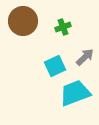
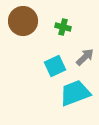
green cross: rotated 35 degrees clockwise
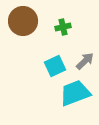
green cross: rotated 28 degrees counterclockwise
gray arrow: moved 4 px down
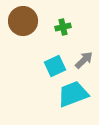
gray arrow: moved 1 px left, 1 px up
cyan trapezoid: moved 2 px left, 1 px down
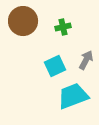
gray arrow: moved 2 px right; rotated 18 degrees counterclockwise
cyan trapezoid: moved 2 px down
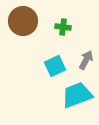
green cross: rotated 21 degrees clockwise
cyan trapezoid: moved 4 px right, 1 px up
